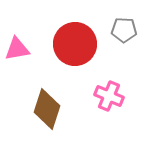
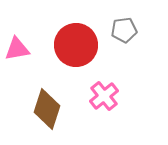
gray pentagon: rotated 10 degrees counterclockwise
red circle: moved 1 px right, 1 px down
pink cross: moved 5 px left; rotated 28 degrees clockwise
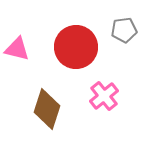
red circle: moved 2 px down
pink triangle: rotated 24 degrees clockwise
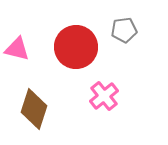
brown diamond: moved 13 px left
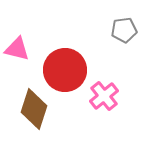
red circle: moved 11 px left, 23 px down
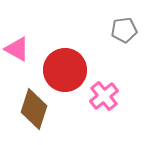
pink triangle: rotated 16 degrees clockwise
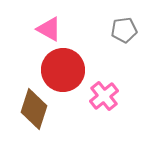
pink triangle: moved 32 px right, 20 px up
red circle: moved 2 px left
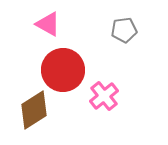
pink triangle: moved 1 px left, 5 px up
brown diamond: moved 1 px down; rotated 39 degrees clockwise
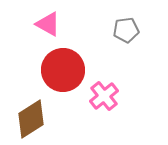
gray pentagon: moved 2 px right
brown diamond: moved 3 px left, 9 px down
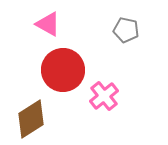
gray pentagon: rotated 20 degrees clockwise
